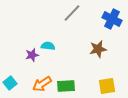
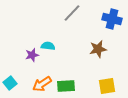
blue cross: rotated 12 degrees counterclockwise
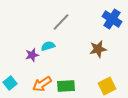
gray line: moved 11 px left, 9 px down
blue cross: rotated 18 degrees clockwise
cyan semicircle: rotated 24 degrees counterclockwise
yellow square: rotated 18 degrees counterclockwise
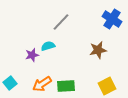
brown star: moved 1 px down
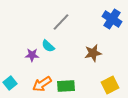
cyan semicircle: rotated 120 degrees counterclockwise
brown star: moved 5 px left, 3 px down
purple star: rotated 16 degrees clockwise
yellow square: moved 3 px right, 1 px up
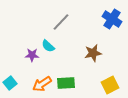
green rectangle: moved 3 px up
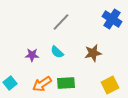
cyan semicircle: moved 9 px right, 6 px down
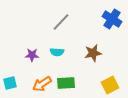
cyan semicircle: rotated 40 degrees counterclockwise
cyan square: rotated 24 degrees clockwise
